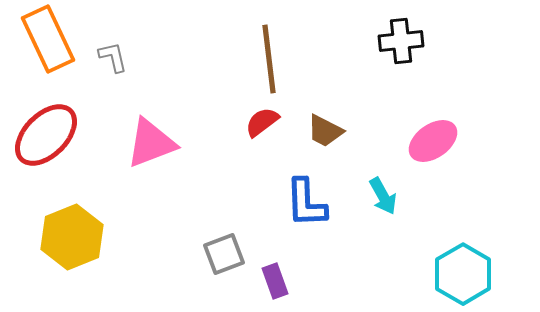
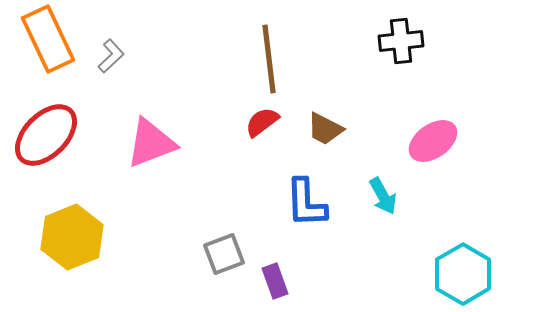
gray L-shape: moved 2 px left, 1 px up; rotated 60 degrees clockwise
brown trapezoid: moved 2 px up
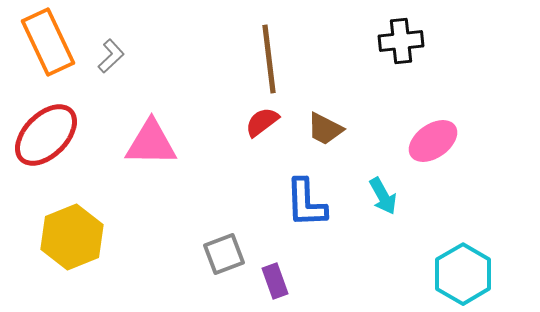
orange rectangle: moved 3 px down
pink triangle: rotated 22 degrees clockwise
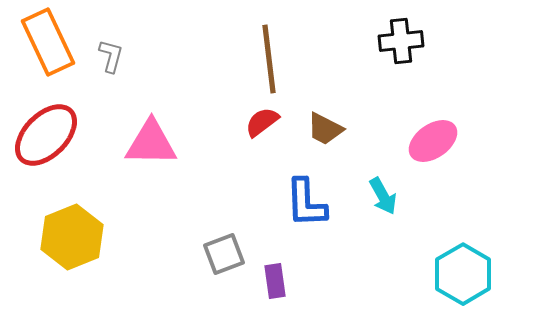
gray L-shape: rotated 32 degrees counterclockwise
purple rectangle: rotated 12 degrees clockwise
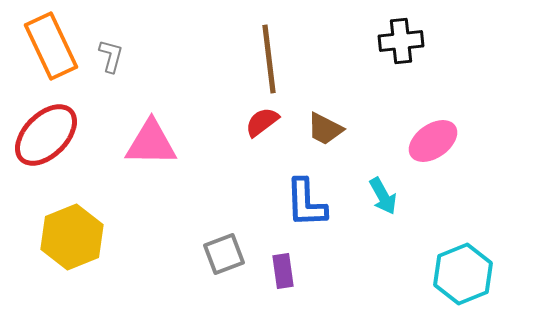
orange rectangle: moved 3 px right, 4 px down
cyan hexagon: rotated 8 degrees clockwise
purple rectangle: moved 8 px right, 10 px up
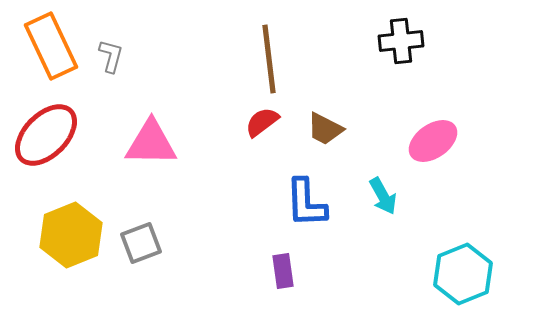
yellow hexagon: moved 1 px left, 2 px up
gray square: moved 83 px left, 11 px up
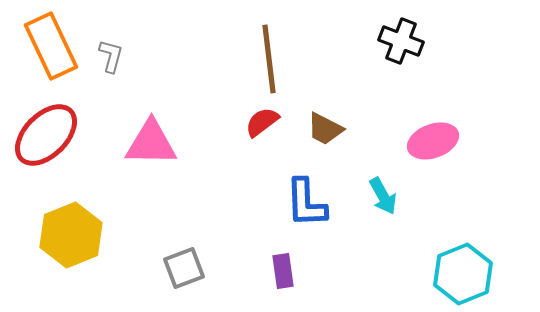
black cross: rotated 27 degrees clockwise
pink ellipse: rotated 15 degrees clockwise
gray square: moved 43 px right, 25 px down
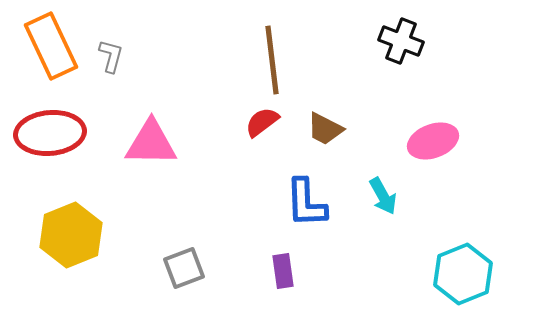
brown line: moved 3 px right, 1 px down
red ellipse: moved 4 px right, 2 px up; rotated 40 degrees clockwise
